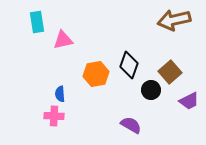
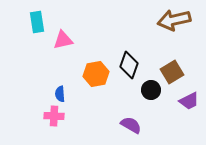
brown square: moved 2 px right; rotated 10 degrees clockwise
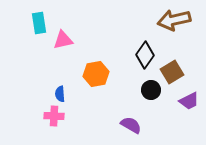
cyan rectangle: moved 2 px right, 1 px down
black diamond: moved 16 px right, 10 px up; rotated 16 degrees clockwise
